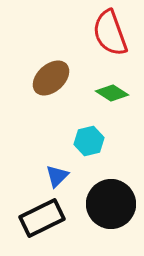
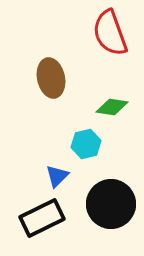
brown ellipse: rotated 60 degrees counterclockwise
green diamond: moved 14 px down; rotated 24 degrees counterclockwise
cyan hexagon: moved 3 px left, 3 px down
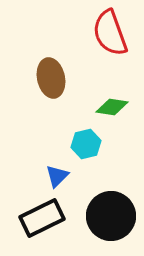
black circle: moved 12 px down
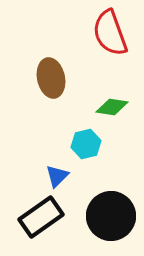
black rectangle: moved 1 px left, 1 px up; rotated 9 degrees counterclockwise
